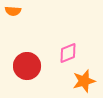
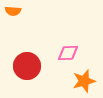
pink diamond: rotated 20 degrees clockwise
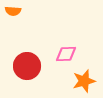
pink diamond: moved 2 px left, 1 px down
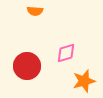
orange semicircle: moved 22 px right
pink diamond: moved 1 px up; rotated 15 degrees counterclockwise
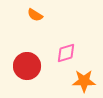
orange semicircle: moved 4 px down; rotated 28 degrees clockwise
orange star: rotated 15 degrees clockwise
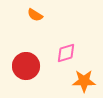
red circle: moved 1 px left
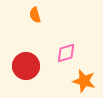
orange semicircle: rotated 42 degrees clockwise
orange star: rotated 15 degrees clockwise
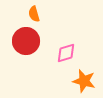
orange semicircle: moved 1 px left, 1 px up
red circle: moved 25 px up
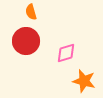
orange semicircle: moved 3 px left, 2 px up
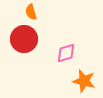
red circle: moved 2 px left, 2 px up
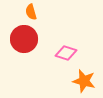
pink diamond: rotated 35 degrees clockwise
